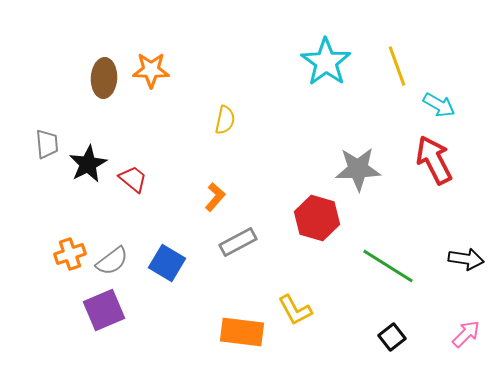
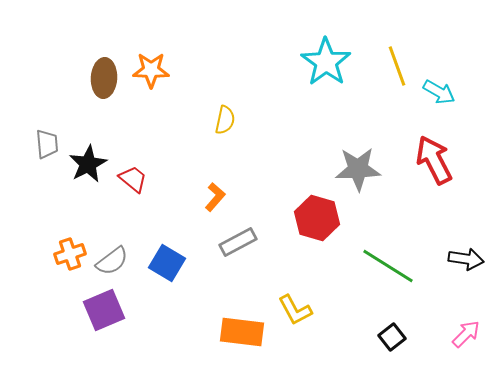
cyan arrow: moved 13 px up
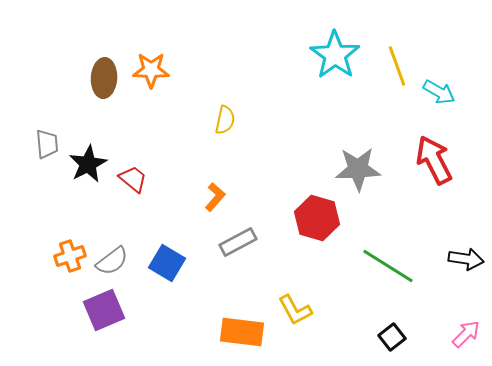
cyan star: moved 9 px right, 7 px up
orange cross: moved 2 px down
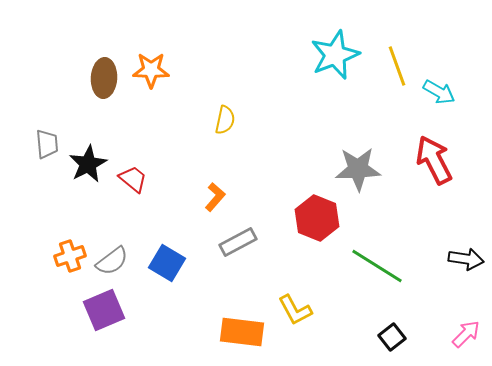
cyan star: rotated 15 degrees clockwise
red hexagon: rotated 6 degrees clockwise
green line: moved 11 px left
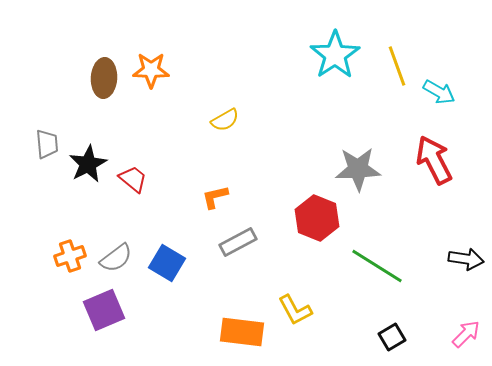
cyan star: rotated 12 degrees counterclockwise
yellow semicircle: rotated 48 degrees clockwise
orange L-shape: rotated 144 degrees counterclockwise
gray semicircle: moved 4 px right, 3 px up
black square: rotated 8 degrees clockwise
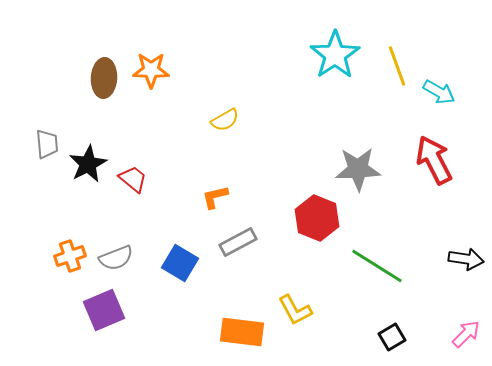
gray semicircle: rotated 16 degrees clockwise
blue square: moved 13 px right
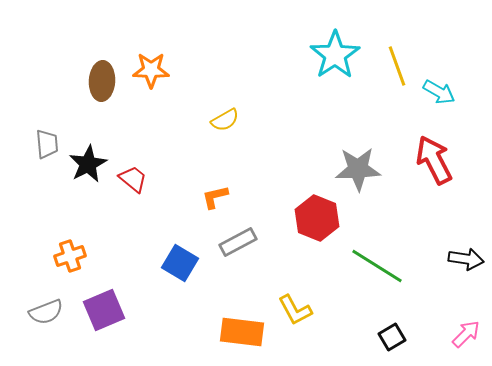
brown ellipse: moved 2 px left, 3 px down
gray semicircle: moved 70 px left, 54 px down
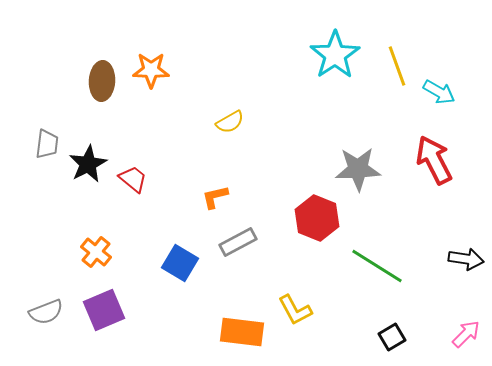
yellow semicircle: moved 5 px right, 2 px down
gray trapezoid: rotated 12 degrees clockwise
orange cross: moved 26 px right, 4 px up; rotated 32 degrees counterclockwise
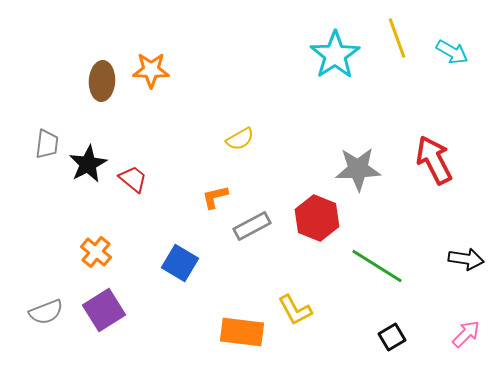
yellow line: moved 28 px up
cyan arrow: moved 13 px right, 40 px up
yellow semicircle: moved 10 px right, 17 px down
gray rectangle: moved 14 px right, 16 px up
purple square: rotated 9 degrees counterclockwise
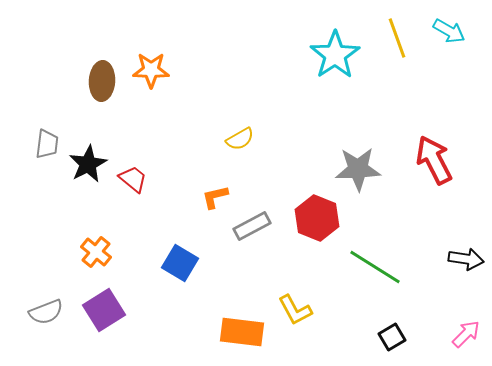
cyan arrow: moved 3 px left, 21 px up
green line: moved 2 px left, 1 px down
